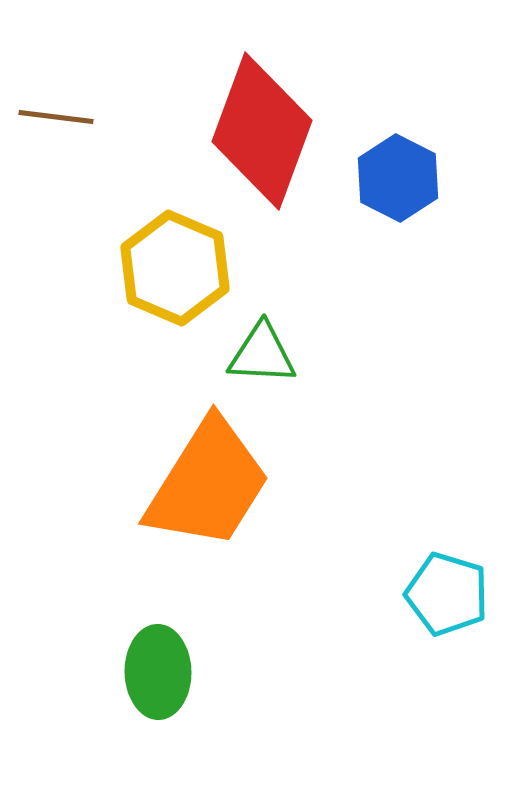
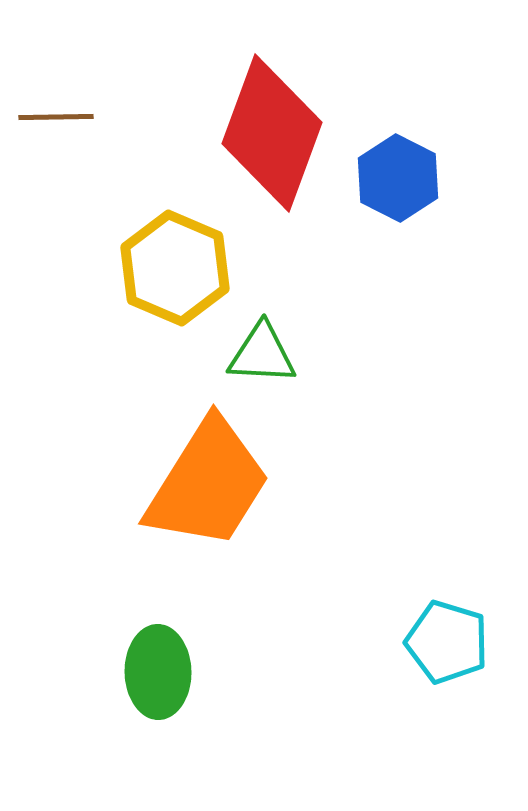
brown line: rotated 8 degrees counterclockwise
red diamond: moved 10 px right, 2 px down
cyan pentagon: moved 48 px down
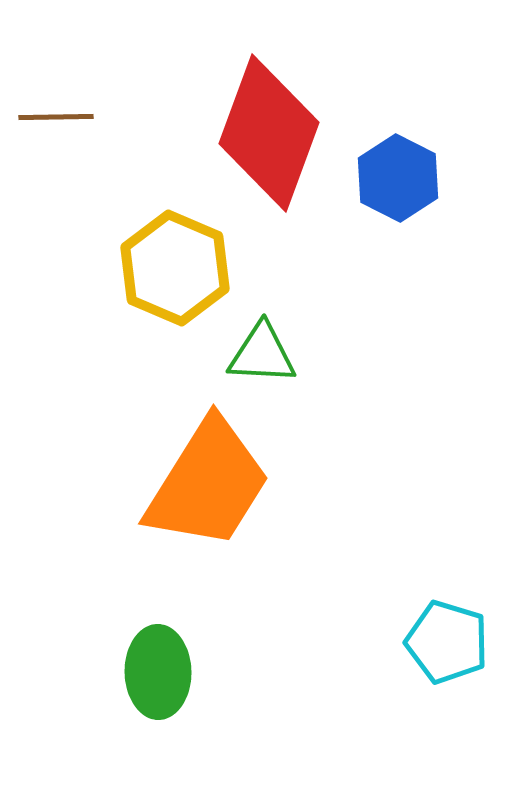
red diamond: moved 3 px left
